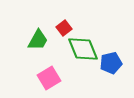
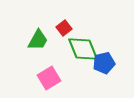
blue pentagon: moved 7 px left
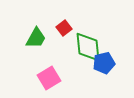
green trapezoid: moved 2 px left, 2 px up
green diamond: moved 5 px right, 2 px up; rotated 16 degrees clockwise
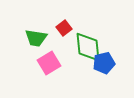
green trapezoid: rotated 70 degrees clockwise
pink square: moved 15 px up
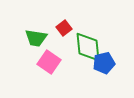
pink square: moved 1 px up; rotated 25 degrees counterclockwise
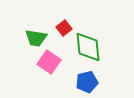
blue pentagon: moved 17 px left, 19 px down
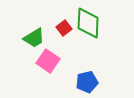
green trapezoid: moved 2 px left; rotated 40 degrees counterclockwise
green diamond: moved 24 px up; rotated 8 degrees clockwise
pink square: moved 1 px left, 1 px up
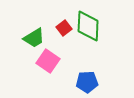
green diamond: moved 3 px down
blue pentagon: rotated 10 degrees clockwise
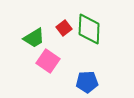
green diamond: moved 1 px right, 3 px down
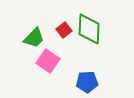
red square: moved 2 px down
green trapezoid: rotated 15 degrees counterclockwise
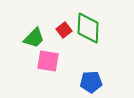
green diamond: moved 1 px left, 1 px up
pink square: rotated 25 degrees counterclockwise
blue pentagon: moved 4 px right
